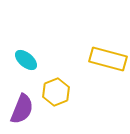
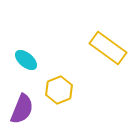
yellow rectangle: moved 11 px up; rotated 21 degrees clockwise
yellow hexagon: moved 3 px right, 2 px up
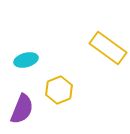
cyan ellipse: rotated 55 degrees counterclockwise
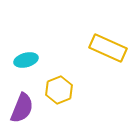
yellow rectangle: rotated 12 degrees counterclockwise
purple semicircle: moved 1 px up
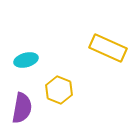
yellow hexagon: rotated 16 degrees counterclockwise
purple semicircle: rotated 12 degrees counterclockwise
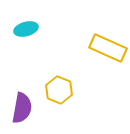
cyan ellipse: moved 31 px up
